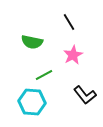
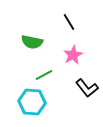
black L-shape: moved 2 px right, 7 px up
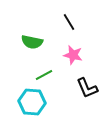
pink star: rotated 30 degrees counterclockwise
black L-shape: rotated 15 degrees clockwise
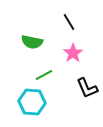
pink star: moved 2 px up; rotated 24 degrees clockwise
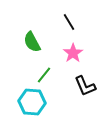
green semicircle: rotated 50 degrees clockwise
green line: rotated 24 degrees counterclockwise
black L-shape: moved 2 px left, 2 px up
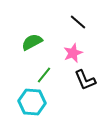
black line: moved 9 px right; rotated 18 degrees counterclockwise
green semicircle: rotated 90 degrees clockwise
pink star: rotated 12 degrees clockwise
black L-shape: moved 6 px up
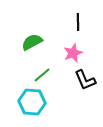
black line: rotated 48 degrees clockwise
green line: moved 2 px left; rotated 12 degrees clockwise
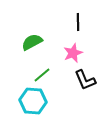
cyan hexagon: moved 1 px right, 1 px up
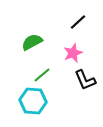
black line: rotated 48 degrees clockwise
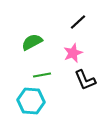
green line: rotated 30 degrees clockwise
cyan hexagon: moved 2 px left
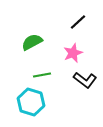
black L-shape: rotated 30 degrees counterclockwise
cyan hexagon: moved 1 px down; rotated 12 degrees clockwise
